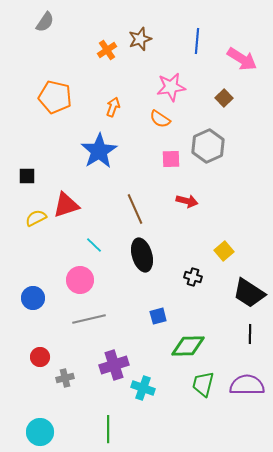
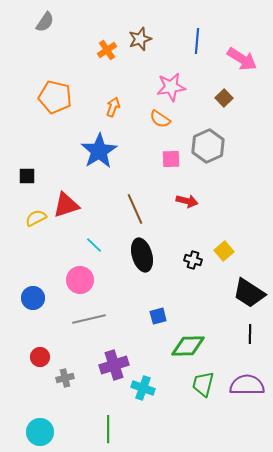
black cross: moved 17 px up
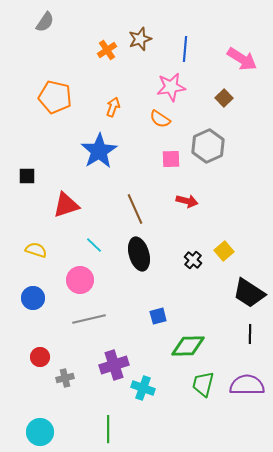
blue line: moved 12 px left, 8 px down
yellow semicircle: moved 32 px down; rotated 45 degrees clockwise
black ellipse: moved 3 px left, 1 px up
black cross: rotated 24 degrees clockwise
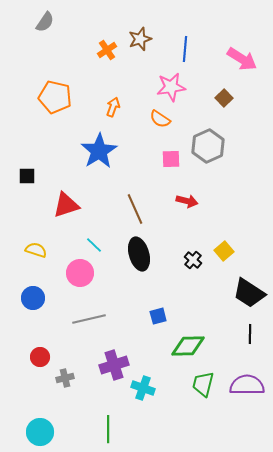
pink circle: moved 7 px up
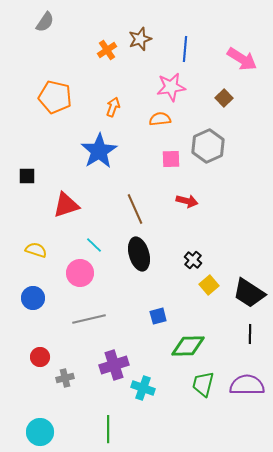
orange semicircle: rotated 140 degrees clockwise
yellow square: moved 15 px left, 34 px down
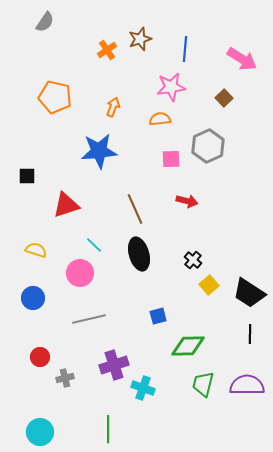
blue star: rotated 27 degrees clockwise
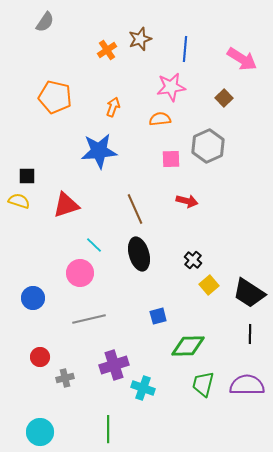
yellow semicircle: moved 17 px left, 49 px up
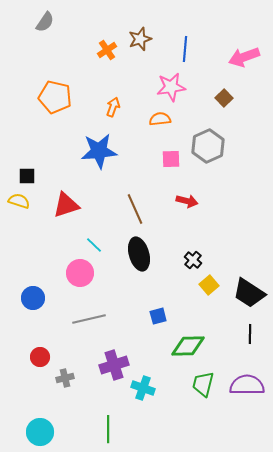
pink arrow: moved 2 px right, 2 px up; rotated 128 degrees clockwise
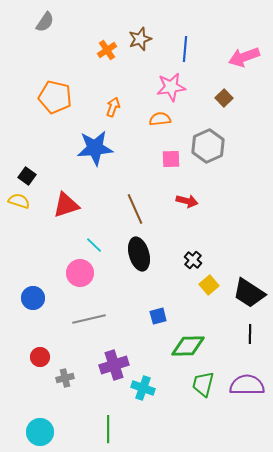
blue star: moved 4 px left, 3 px up
black square: rotated 36 degrees clockwise
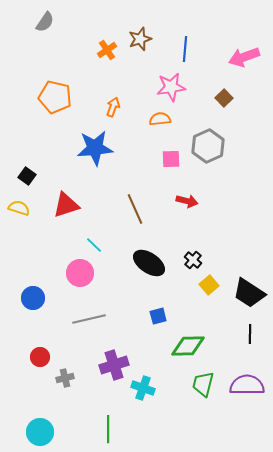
yellow semicircle: moved 7 px down
black ellipse: moved 10 px right, 9 px down; rotated 40 degrees counterclockwise
